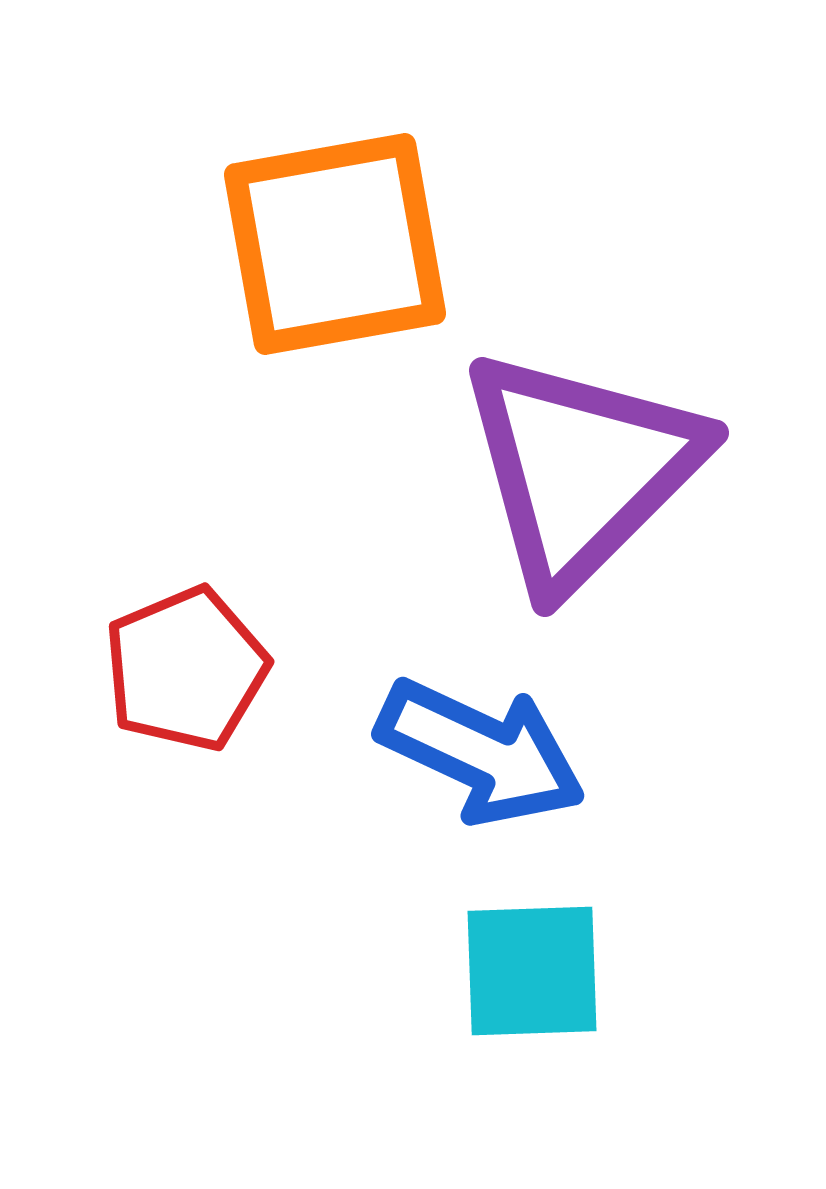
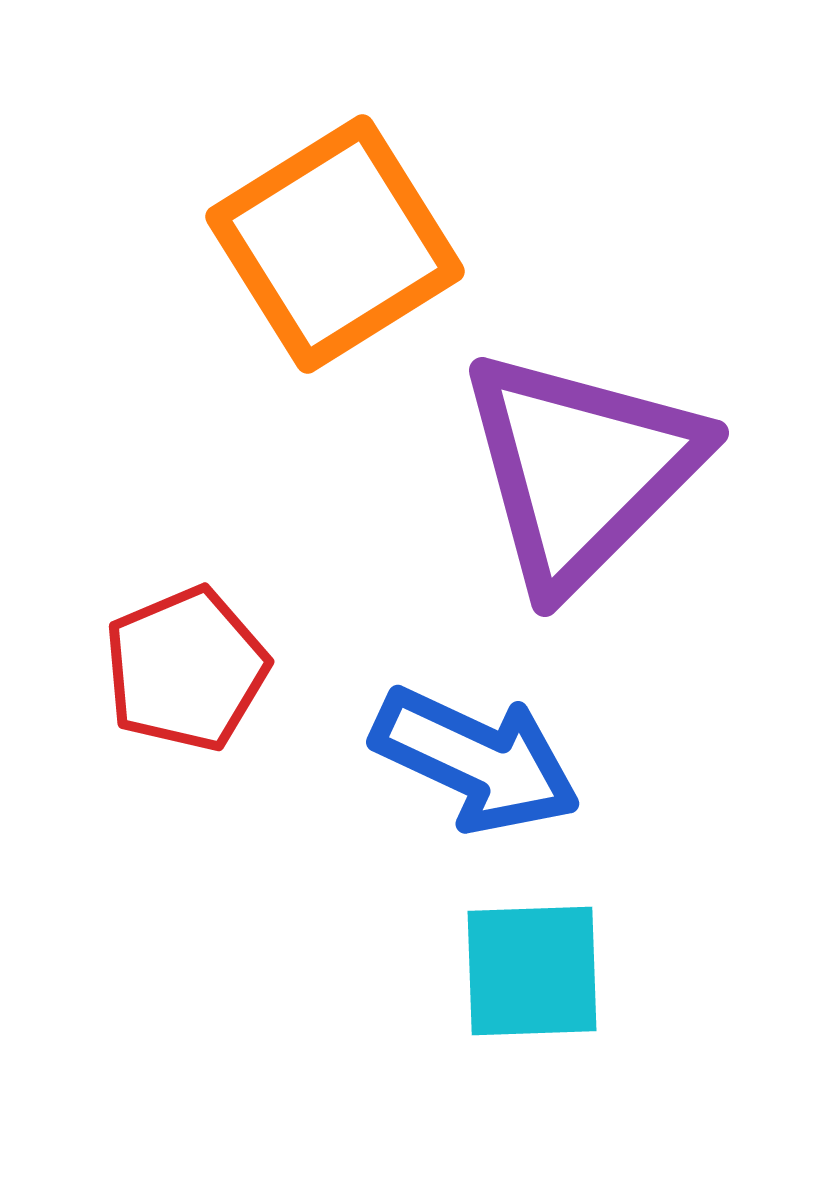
orange square: rotated 22 degrees counterclockwise
blue arrow: moved 5 px left, 8 px down
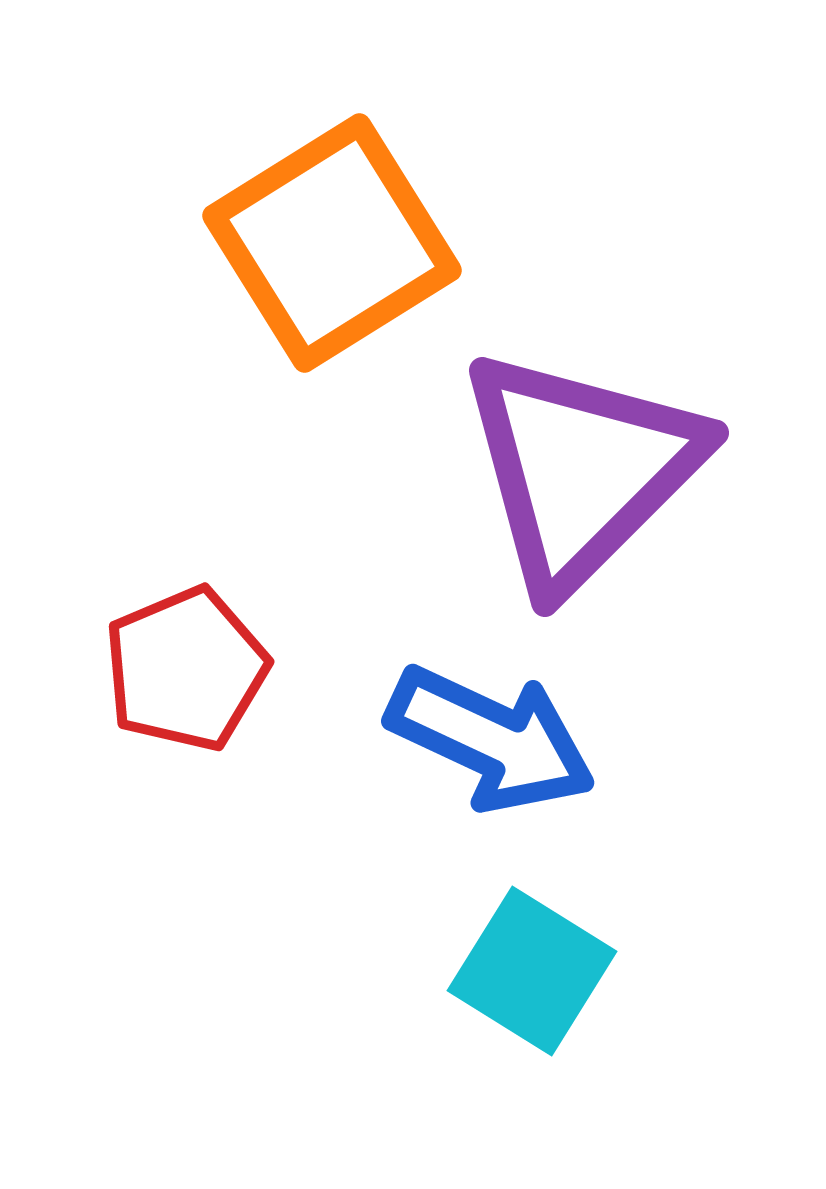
orange square: moved 3 px left, 1 px up
blue arrow: moved 15 px right, 21 px up
cyan square: rotated 34 degrees clockwise
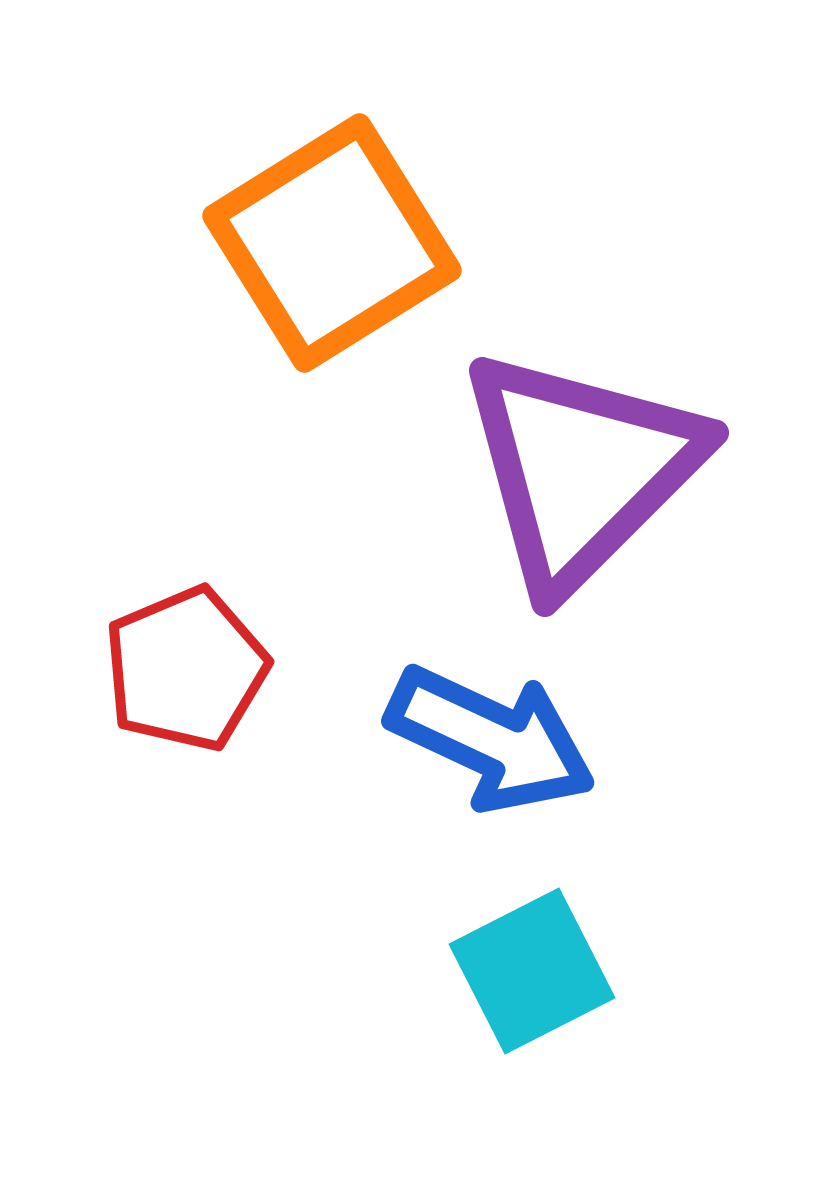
cyan square: rotated 31 degrees clockwise
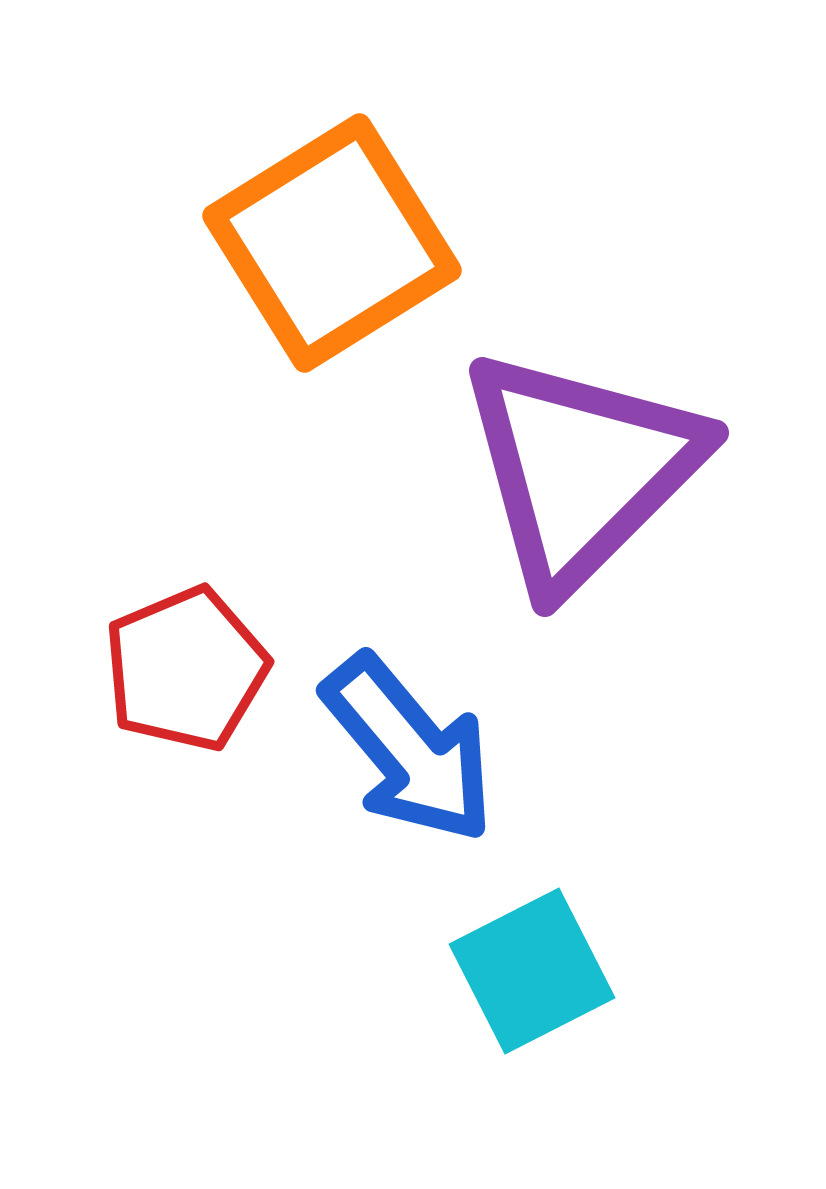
blue arrow: moved 82 px left, 10 px down; rotated 25 degrees clockwise
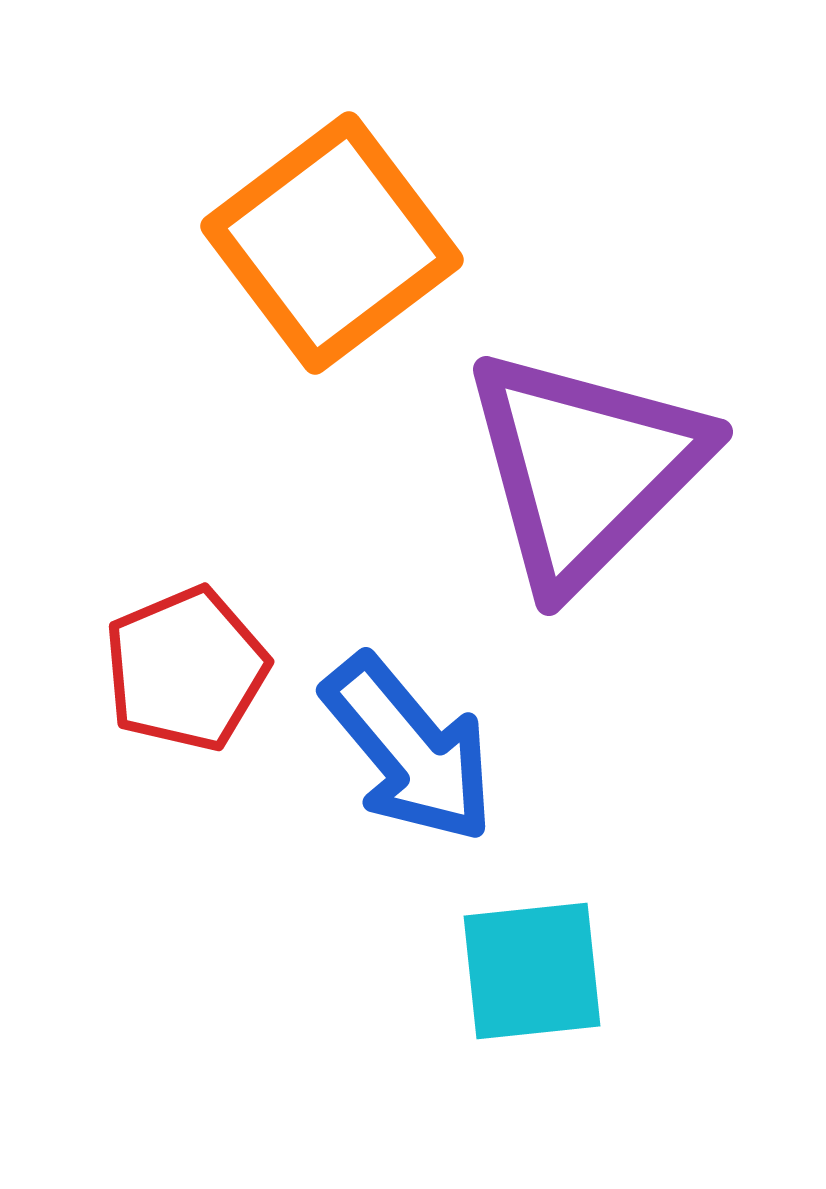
orange square: rotated 5 degrees counterclockwise
purple triangle: moved 4 px right, 1 px up
cyan square: rotated 21 degrees clockwise
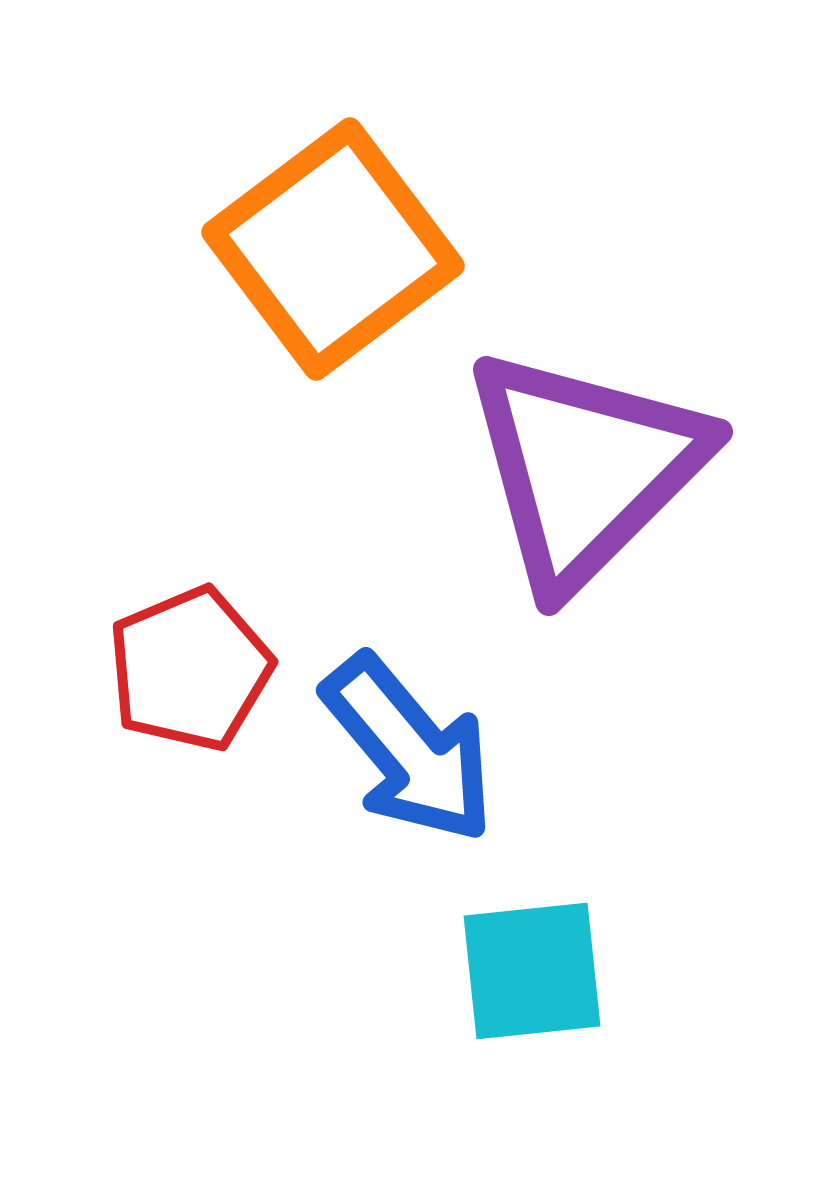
orange square: moved 1 px right, 6 px down
red pentagon: moved 4 px right
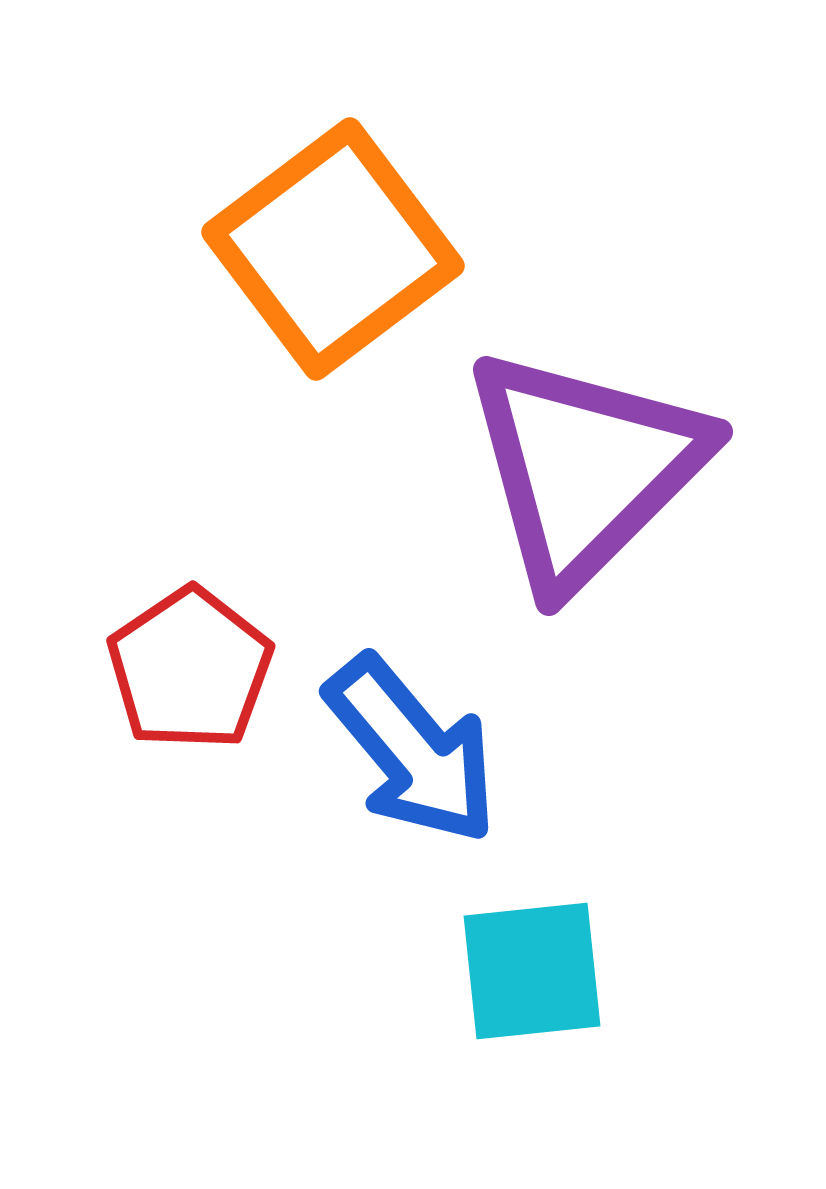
red pentagon: rotated 11 degrees counterclockwise
blue arrow: moved 3 px right, 1 px down
